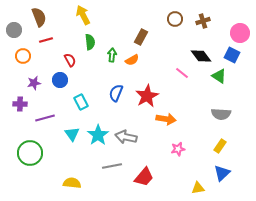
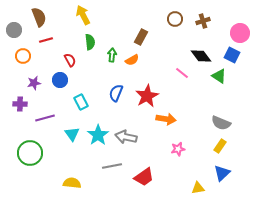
gray semicircle: moved 9 px down; rotated 18 degrees clockwise
red trapezoid: rotated 15 degrees clockwise
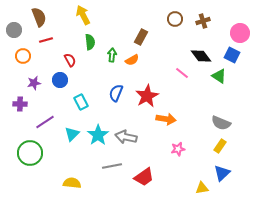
purple line: moved 4 px down; rotated 18 degrees counterclockwise
cyan triangle: rotated 21 degrees clockwise
yellow triangle: moved 4 px right
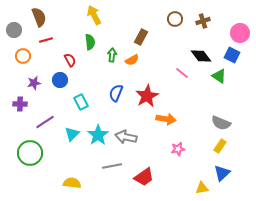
yellow arrow: moved 11 px right
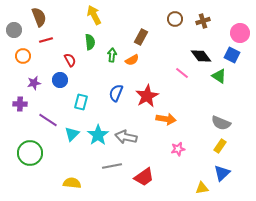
cyan rectangle: rotated 42 degrees clockwise
purple line: moved 3 px right, 2 px up; rotated 66 degrees clockwise
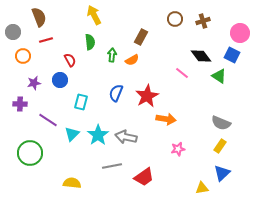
gray circle: moved 1 px left, 2 px down
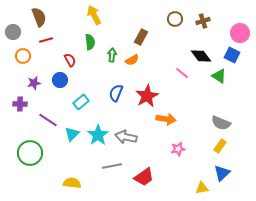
cyan rectangle: rotated 35 degrees clockwise
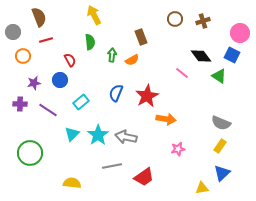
brown rectangle: rotated 49 degrees counterclockwise
purple line: moved 10 px up
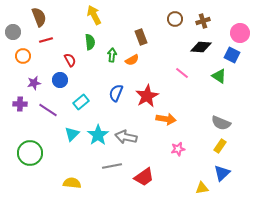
black diamond: moved 9 px up; rotated 50 degrees counterclockwise
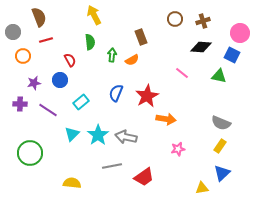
green triangle: rotated 21 degrees counterclockwise
